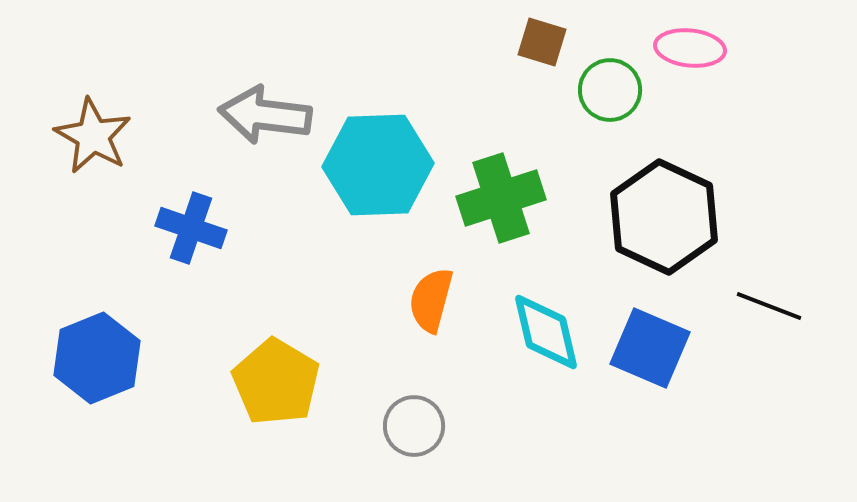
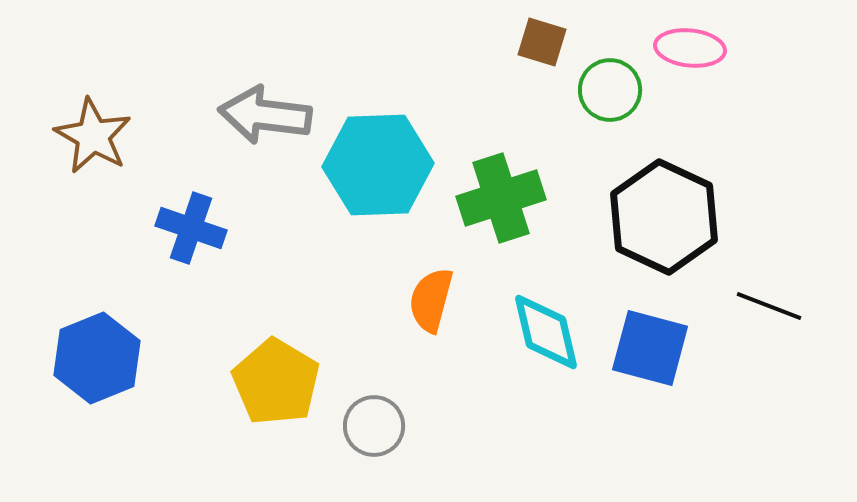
blue square: rotated 8 degrees counterclockwise
gray circle: moved 40 px left
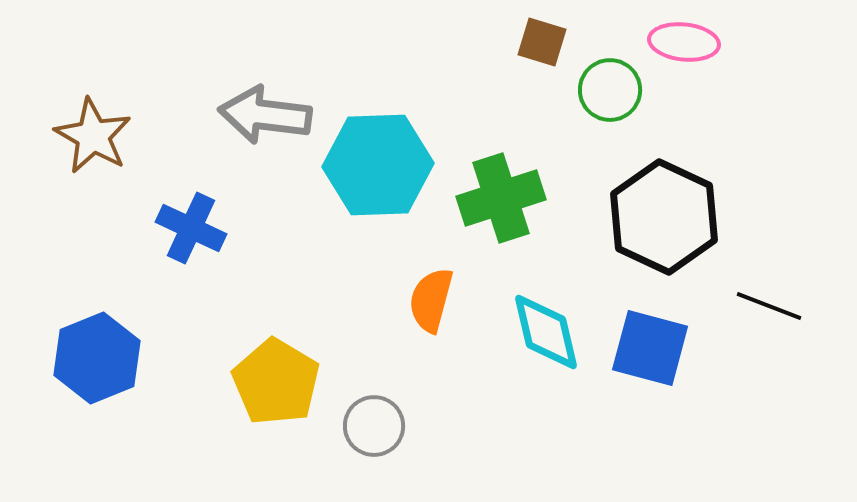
pink ellipse: moved 6 px left, 6 px up
blue cross: rotated 6 degrees clockwise
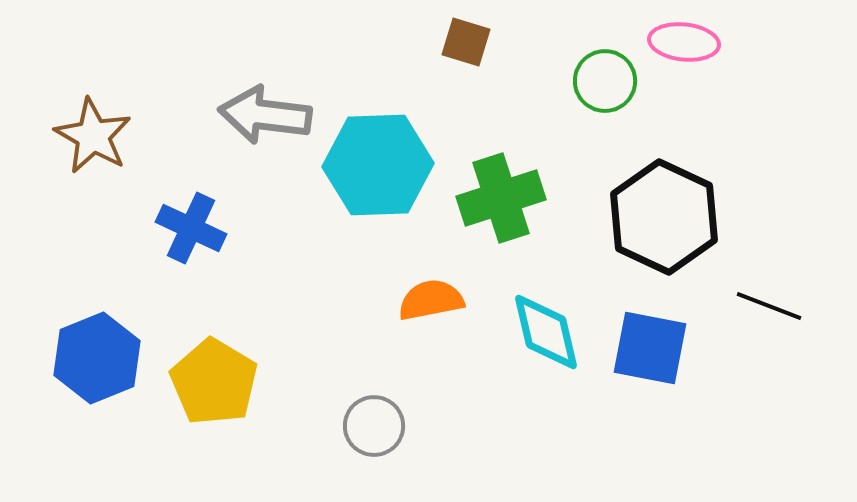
brown square: moved 76 px left
green circle: moved 5 px left, 9 px up
orange semicircle: rotated 64 degrees clockwise
blue square: rotated 4 degrees counterclockwise
yellow pentagon: moved 62 px left
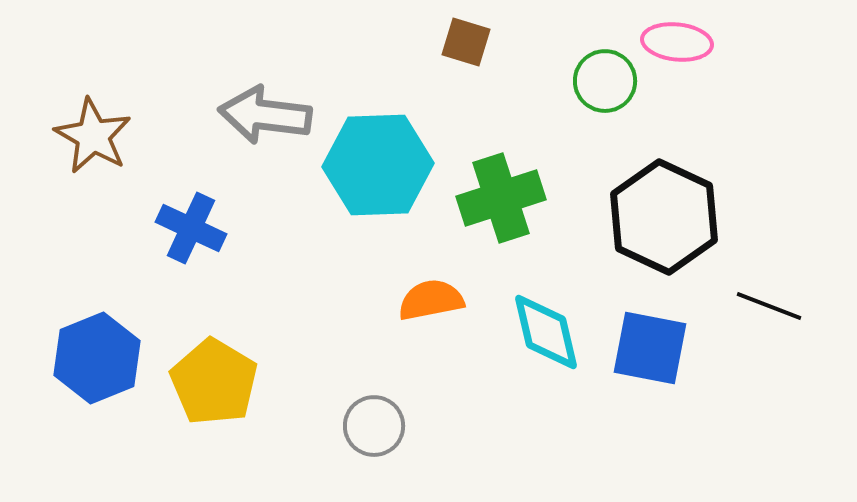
pink ellipse: moved 7 px left
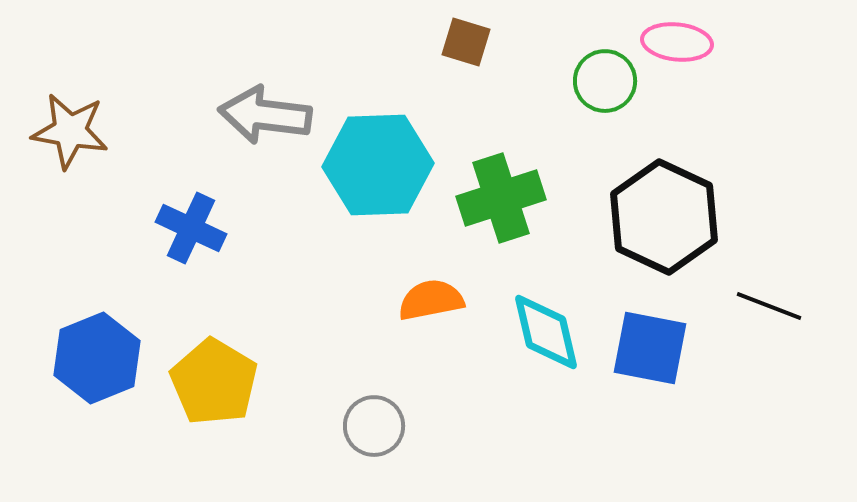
brown star: moved 23 px left, 5 px up; rotated 20 degrees counterclockwise
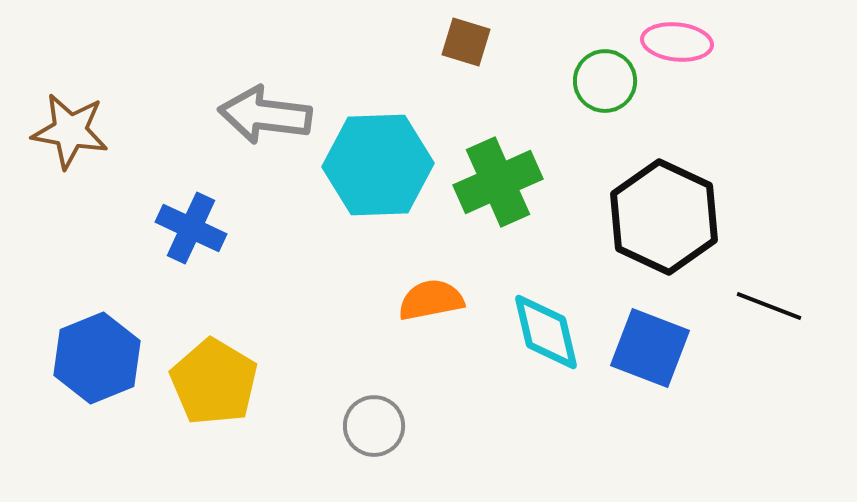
green cross: moved 3 px left, 16 px up; rotated 6 degrees counterclockwise
blue square: rotated 10 degrees clockwise
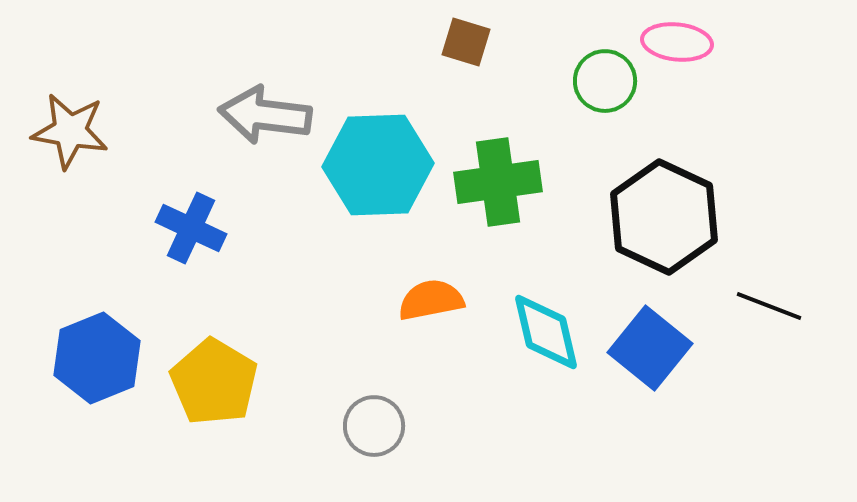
green cross: rotated 16 degrees clockwise
blue square: rotated 18 degrees clockwise
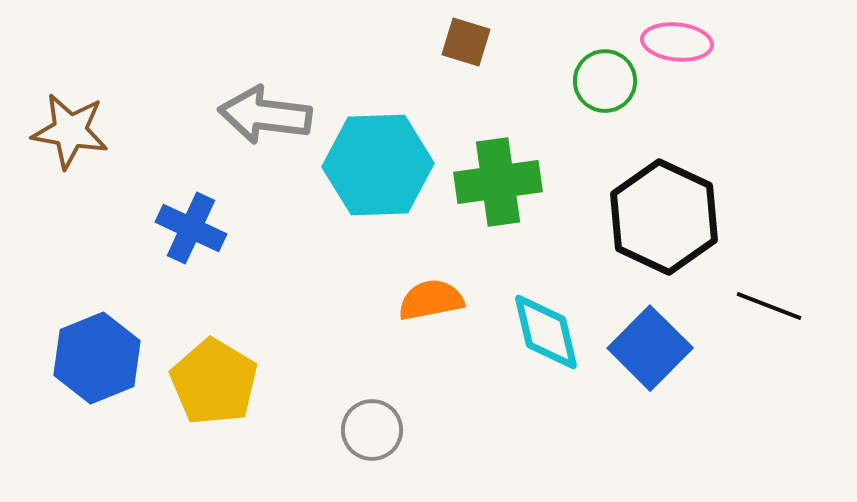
blue square: rotated 6 degrees clockwise
gray circle: moved 2 px left, 4 px down
